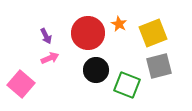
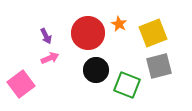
pink square: rotated 12 degrees clockwise
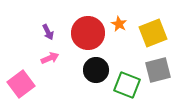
purple arrow: moved 2 px right, 4 px up
gray square: moved 1 px left, 4 px down
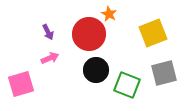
orange star: moved 10 px left, 10 px up
red circle: moved 1 px right, 1 px down
gray square: moved 6 px right, 3 px down
pink square: rotated 20 degrees clockwise
